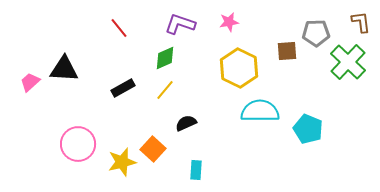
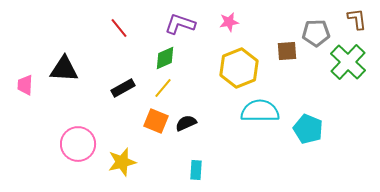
brown L-shape: moved 4 px left, 3 px up
yellow hexagon: rotated 12 degrees clockwise
pink trapezoid: moved 5 px left, 3 px down; rotated 45 degrees counterclockwise
yellow line: moved 2 px left, 2 px up
orange square: moved 3 px right, 28 px up; rotated 20 degrees counterclockwise
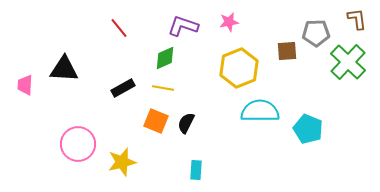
purple L-shape: moved 3 px right, 2 px down
yellow line: rotated 60 degrees clockwise
black semicircle: rotated 40 degrees counterclockwise
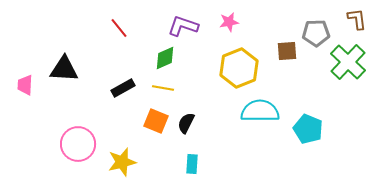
cyan rectangle: moved 4 px left, 6 px up
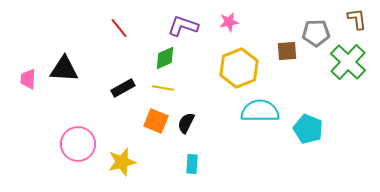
pink trapezoid: moved 3 px right, 6 px up
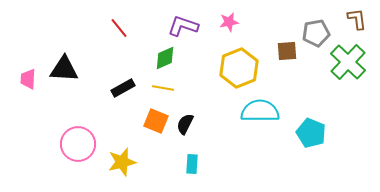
gray pentagon: rotated 8 degrees counterclockwise
black semicircle: moved 1 px left, 1 px down
cyan pentagon: moved 3 px right, 4 px down
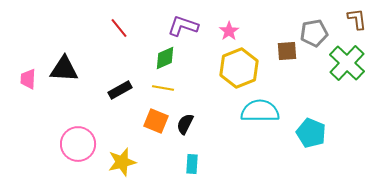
pink star: moved 9 px down; rotated 24 degrees counterclockwise
gray pentagon: moved 2 px left
green cross: moved 1 px left, 1 px down
black rectangle: moved 3 px left, 2 px down
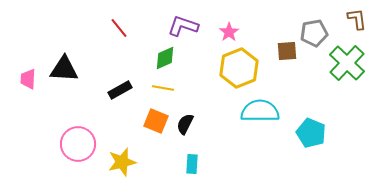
pink star: moved 1 px down
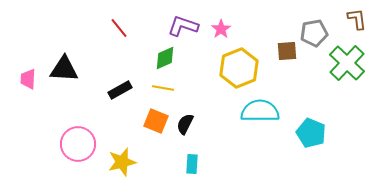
pink star: moved 8 px left, 3 px up
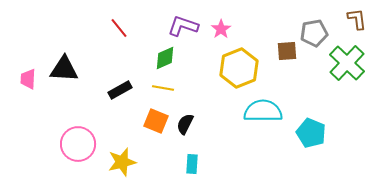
cyan semicircle: moved 3 px right
